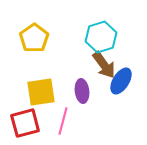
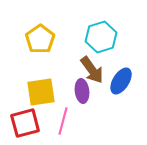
yellow pentagon: moved 6 px right, 1 px down
brown arrow: moved 12 px left, 5 px down
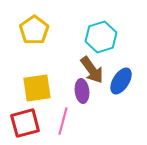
yellow pentagon: moved 6 px left, 9 px up
yellow square: moved 4 px left, 4 px up
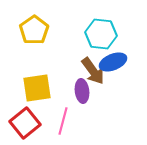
cyan hexagon: moved 3 px up; rotated 24 degrees clockwise
brown arrow: moved 1 px right, 1 px down
blue ellipse: moved 8 px left, 19 px up; rotated 36 degrees clockwise
red square: rotated 24 degrees counterclockwise
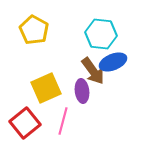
yellow pentagon: rotated 8 degrees counterclockwise
yellow square: moved 9 px right; rotated 16 degrees counterclockwise
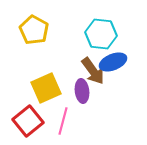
red square: moved 3 px right, 2 px up
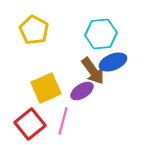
cyan hexagon: rotated 12 degrees counterclockwise
purple ellipse: rotated 65 degrees clockwise
red square: moved 2 px right, 3 px down
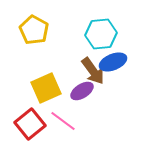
pink line: rotated 68 degrees counterclockwise
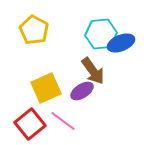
blue ellipse: moved 8 px right, 19 px up
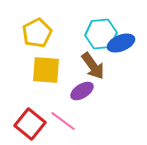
yellow pentagon: moved 3 px right, 3 px down; rotated 16 degrees clockwise
brown arrow: moved 5 px up
yellow square: moved 18 px up; rotated 28 degrees clockwise
red square: rotated 12 degrees counterclockwise
